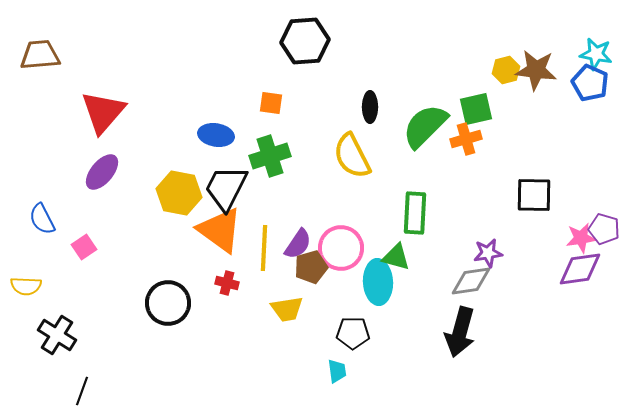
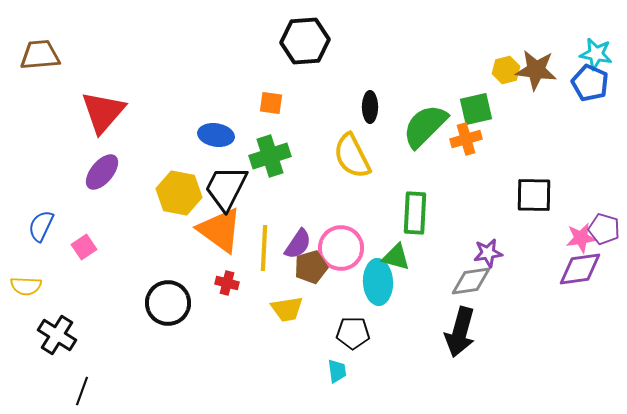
blue semicircle at (42, 219): moved 1 px left, 7 px down; rotated 52 degrees clockwise
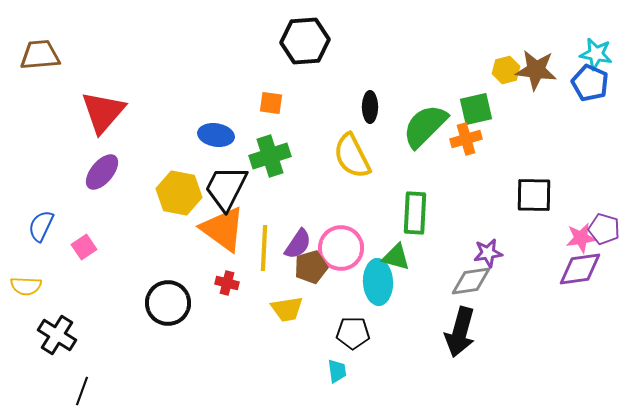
orange triangle at (220, 230): moved 3 px right, 1 px up
